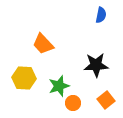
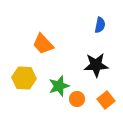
blue semicircle: moved 1 px left, 10 px down
orange circle: moved 4 px right, 4 px up
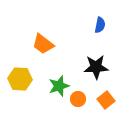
orange trapezoid: rotated 10 degrees counterclockwise
black star: moved 2 px down
yellow hexagon: moved 4 px left, 1 px down
orange circle: moved 1 px right
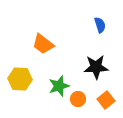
blue semicircle: rotated 28 degrees counterclockwise
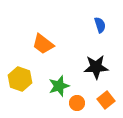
yellow hexagon: rotated 15 degrees clockwise
orange circle: moved 1 px left, 4 px down
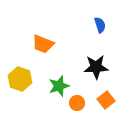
orange trapezoid: rotated 15 degrees counterclockwise
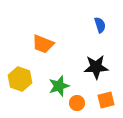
orange square: rotated 24 degrees clockwise
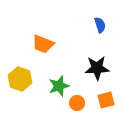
black star: moved 1 px right, 1 px down
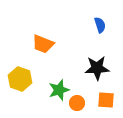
green star: moved 4 px down
orange square: rotated 18 degrees clockwise
